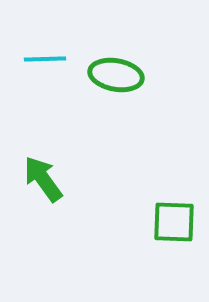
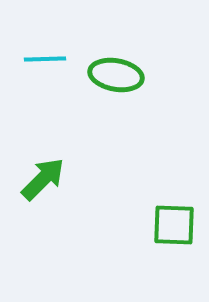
green arrow: rotated 81 degrees clockwise
green square: moved 3 px down
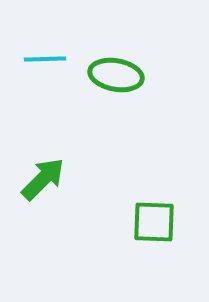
green square: moved 20 px left, 3 px up
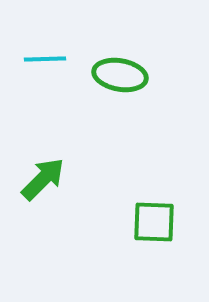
green ellipse: moved 4 px right
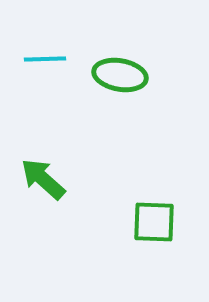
green arrow: rotated 93 degrees counterclockwise
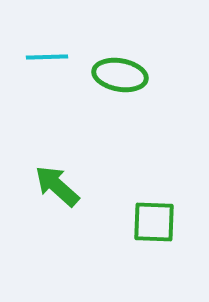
cyan line: moved 2 px right, 2 px up
green arrow: moved 14 px right, 7 px down
